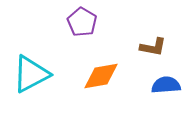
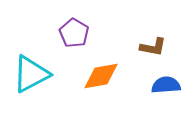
purple pentagon: moved 8 px left, 11 px down
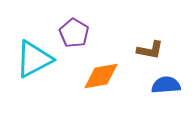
brown L-shape: moved 3 px left, 3 px down
cyan triangle: moved 3 px right, 15 px up
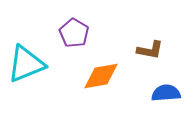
cyan triangle: moved 8 px left, 5 px down; rotated 6 degrees clockwise
blue semicircle: moved 8 px down
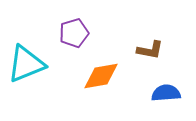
purple pentagon: rotated 24 degrees clockwise
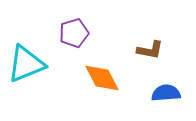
orange diamond: moved 1 px right, 2 px down; rotated 72 degrees clockwise
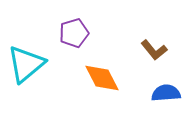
brown L-shape: moved 4 px right; rotated 40 degrees clockwise
cyan triangle: rotated 18 degrees counterclockwise
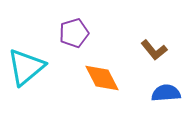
cyan triangle: moved 3 px down
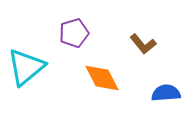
brown L-shape: moved 11 px left, 6 px up
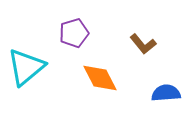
orange diamond: moved 2 px left
